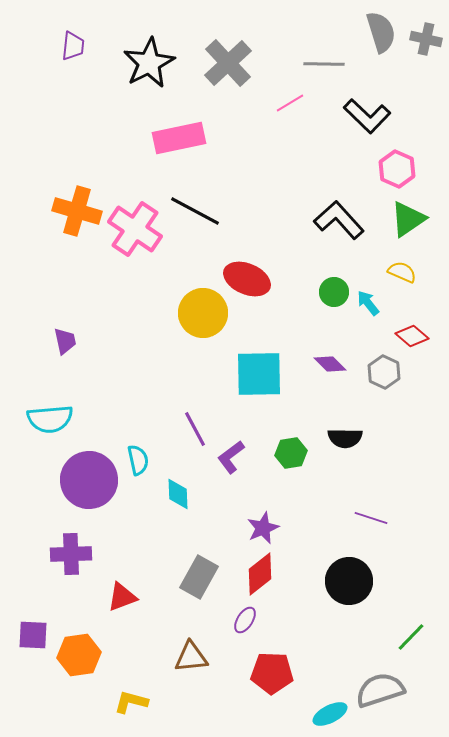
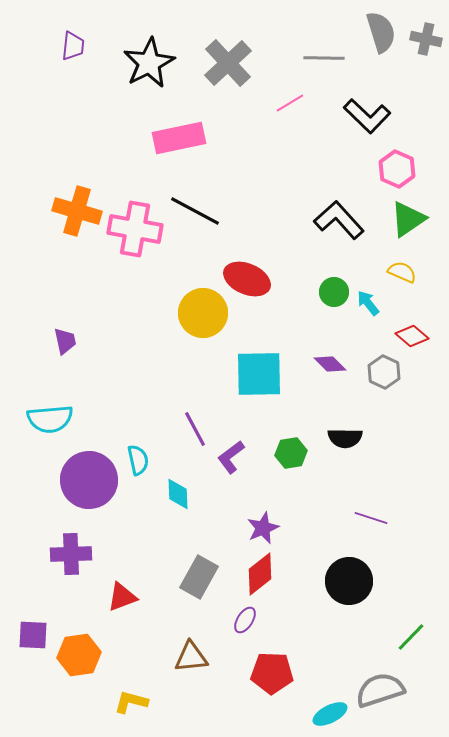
gray line at (324, 64): moved 6 px up
pink cross at (135, 229): rotated 24 degrees counterclockwise
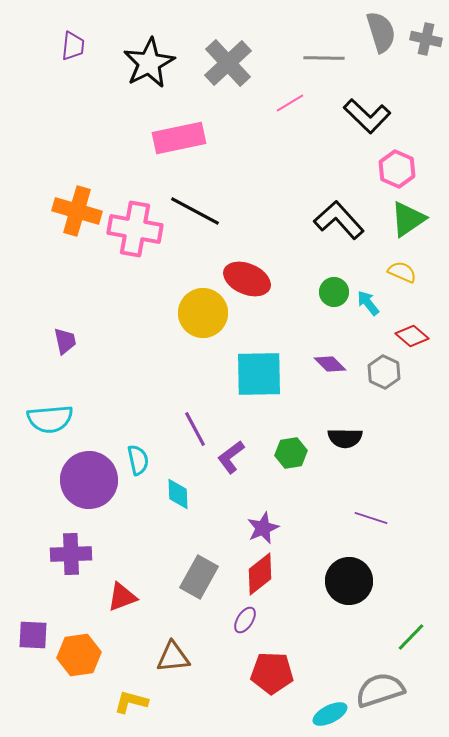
brown triangle at (191, 657): moved 18 px left
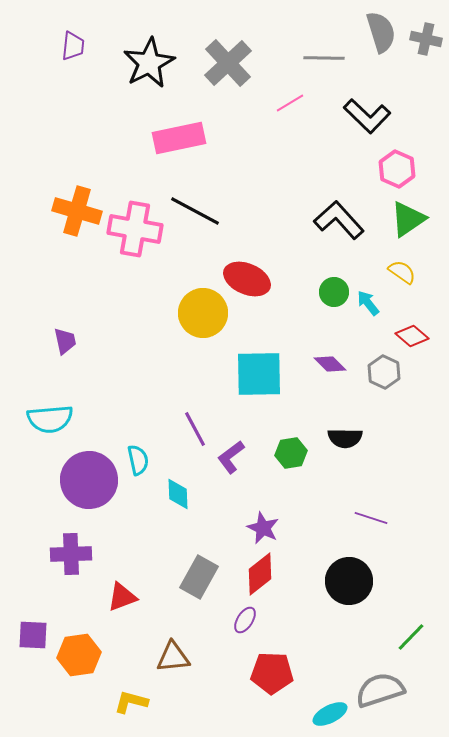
yellow semicircle at (402, 272): rotated 12 degrees clockwise
purple star at (263, 528): rotated 24 degrees counterclockwise
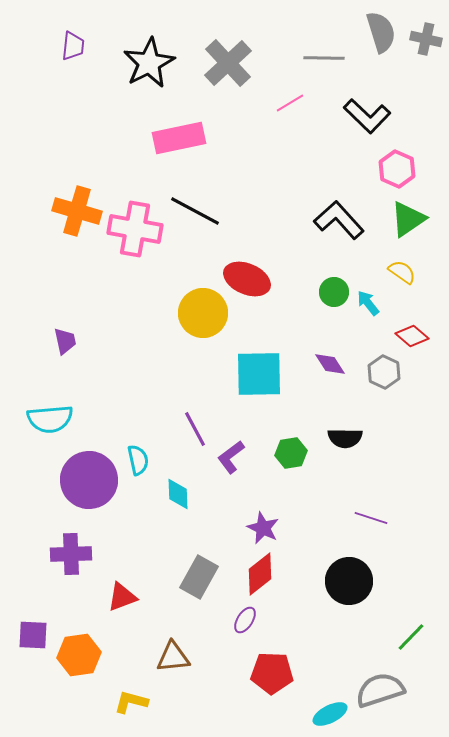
purple diamond at (330, 364): rotated 12 degrees clockwise
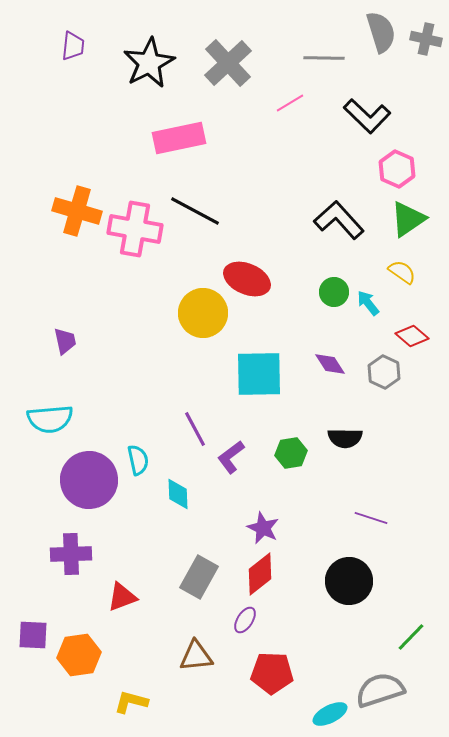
brown triangle at (173, 657): moved 23 px right, 1 px up
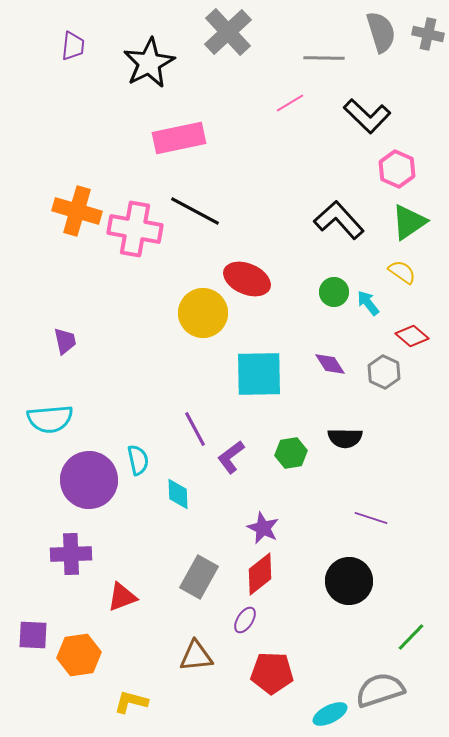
gray cross at (426, 39): moved 2 px right, 5 px up
gray cross at (228, 63): moved 31 px up
green triangle at (408, 219): moved 1 px right, 3 px down
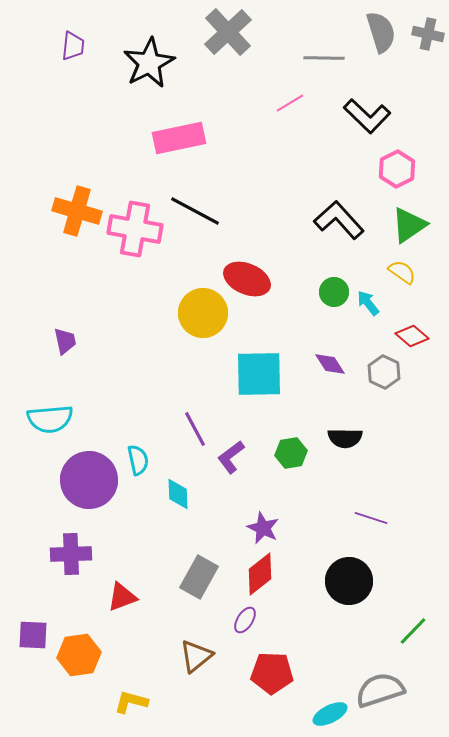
pink hexagon at (397, 169): rotated 9 degrees clockwise
green triangle at (409, 222): moved 3 px down
green line at (411, 637): moved 2 px right, 6 px up
brown triangle at (196, 656): rotated 33 degrees counterclockwise
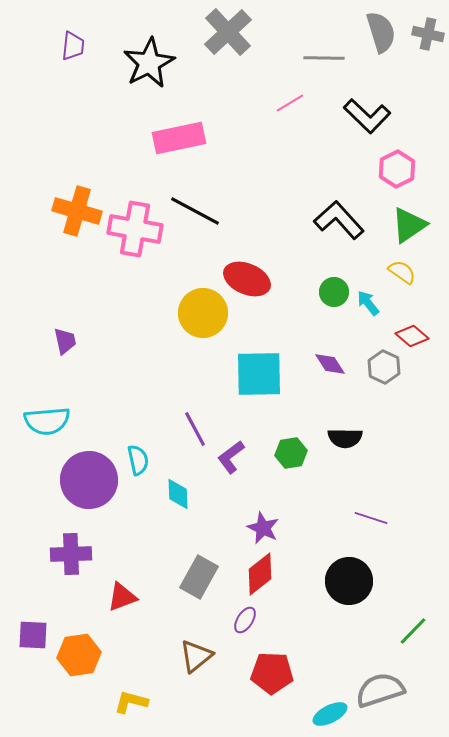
gray hexagon at (384, 372): moved 5 px up
cyan semicircle at (50, 419): moved 3 px left, 2 px down
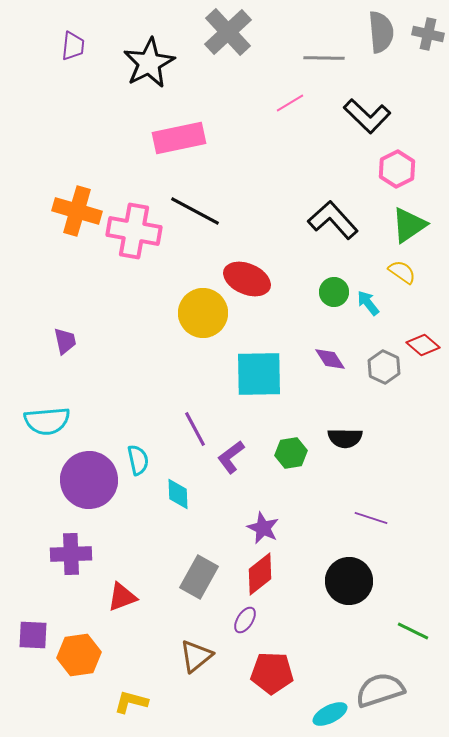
gray semicircle at (381, 32): rotated 12 degrees clockwise
black L-shape at (339, 220): moved 6 px left
pink cross at (135, 229): moved 1 px left, 2 px down
red diamond at (412, 336): moved 11 px right, 9 px down
purple diamond at (330, 364): moved 5 px up
green line at (413, 631): rotated 72 degrees clockwise
